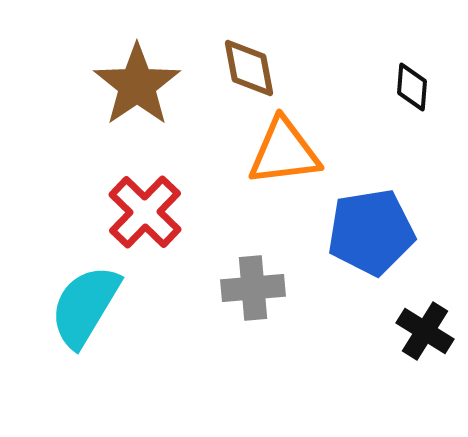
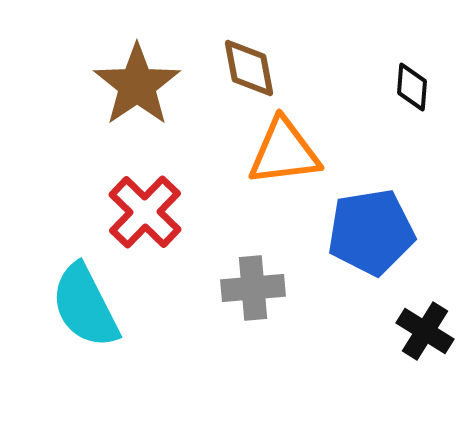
cyan semicircle: rotated 58 degrees counterclockwise
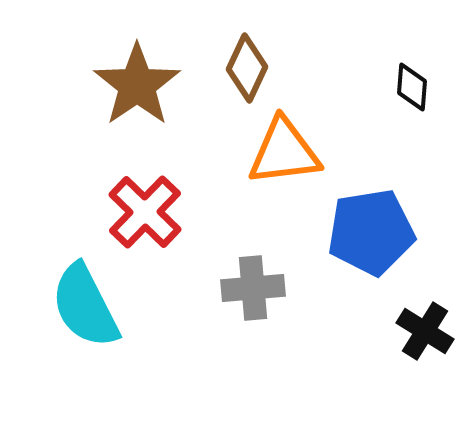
brown diamond: moved 2 px left; rotated 36 degrees clockwise
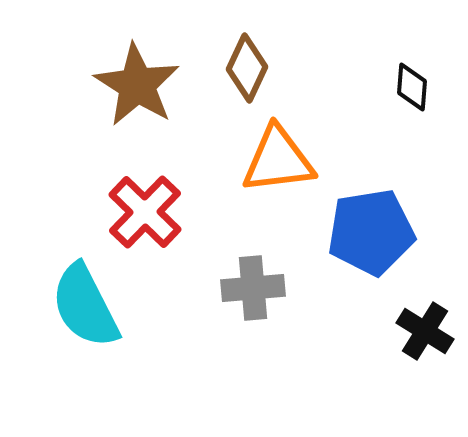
brown star: rotated 6 degrees counterclockwise
orange triangle: moved 6 px left, 8 px down
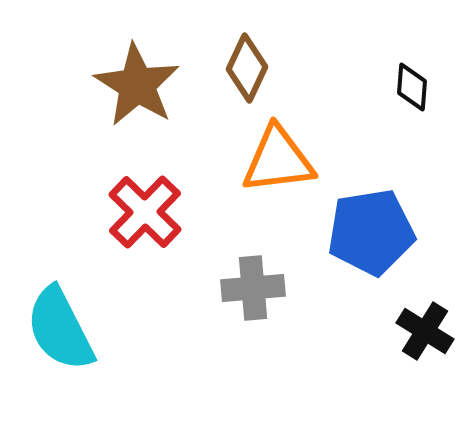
cyan semicircle: moved 25 px left, 23 px down
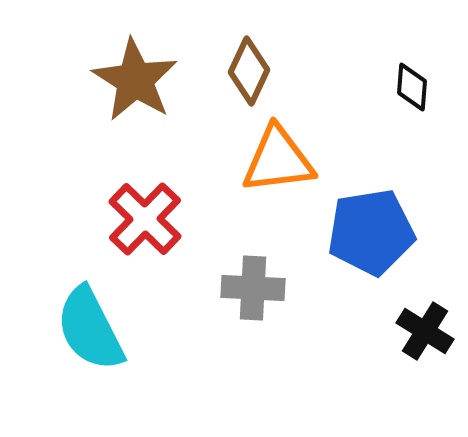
brown diamond: moved 2 px right, 3 px down
brown star: moved 2 px left, 5 px up
red cross: moved 7 px down
gray cross: rotated 8 degrees clockwise
cyan semicircle: moved 30 px right
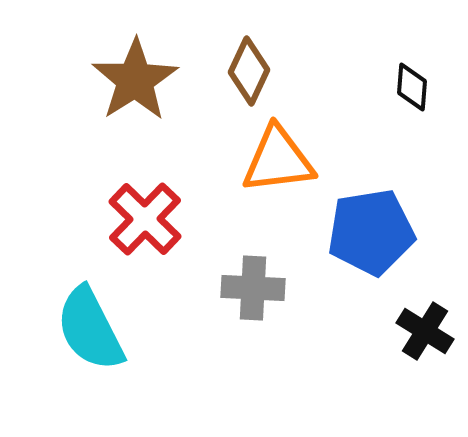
brown star: rotated 8 degrees clockwise
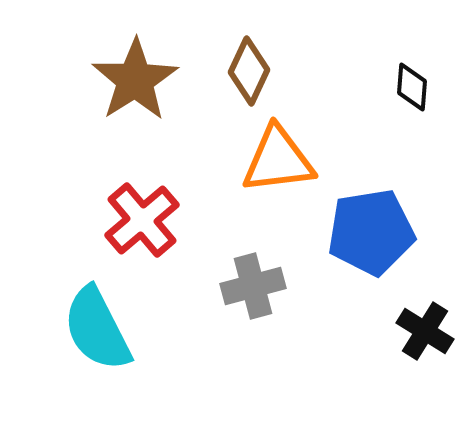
red cross: moved 3 px left, 1 px down; rotated 6 degrees clockwise
gray cross: moved 2 px up; rotated 18 degrees counterclockwise
cyan semicircle: moved 7 px right
